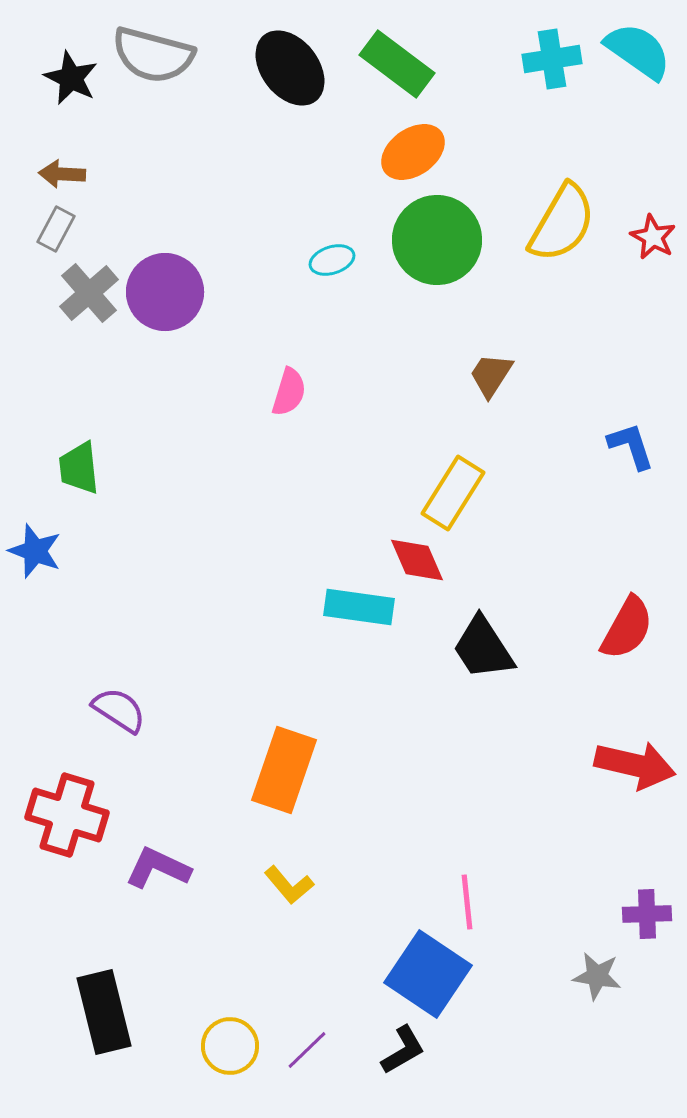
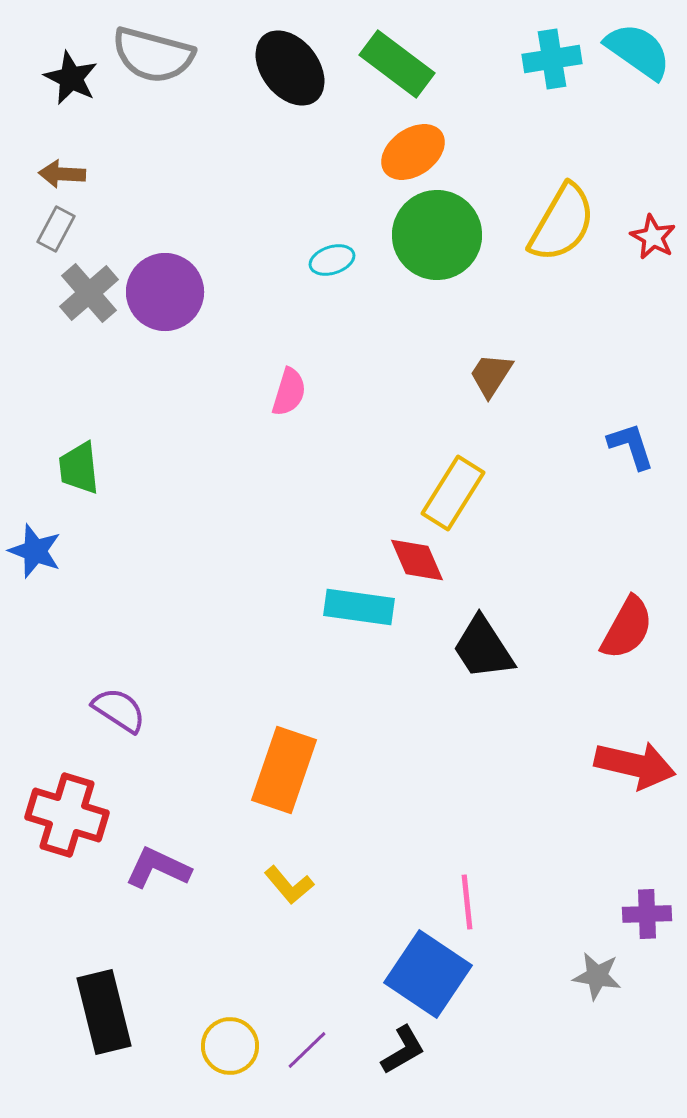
green circle: moved 5 px up
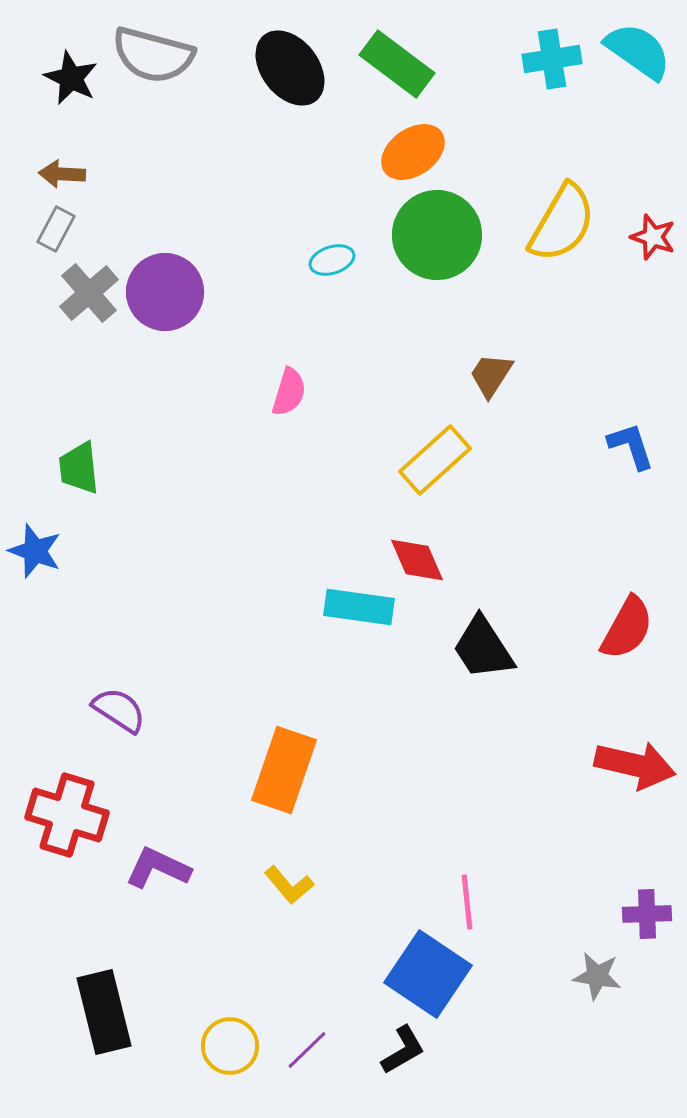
red star: rotated 9 degrees counterclockwise
yellow rectangle: moved 18 px left, 33 px up; rotated 16 degrees clockwise
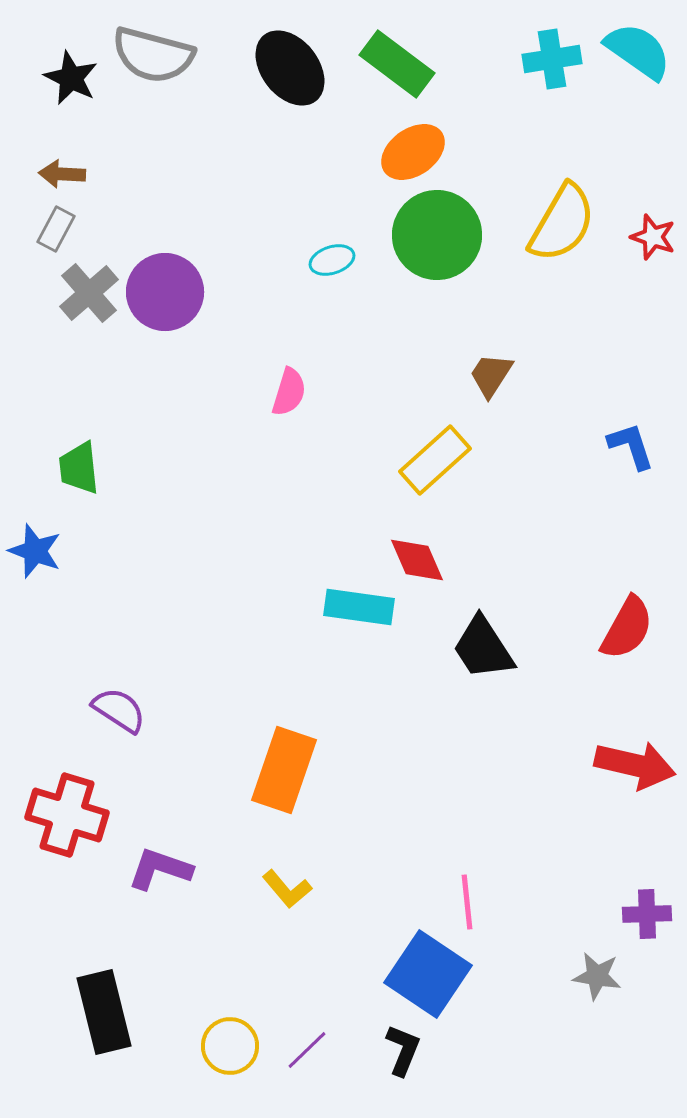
purple L-shape: moved 2 px right, 1 px down; rotated 6 degrees counterclockwise
yellow L-shape: moved 2 px left, 4 px down
black L-shape: rotated 38 degrees counterclockwise
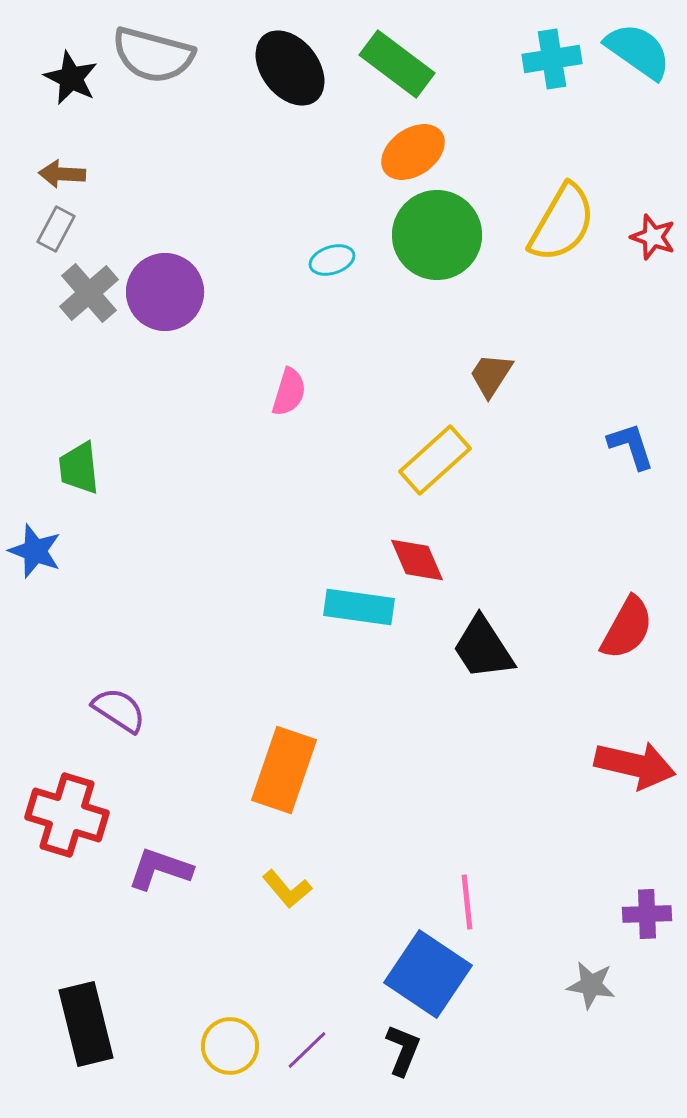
gray star: moved 6 px left, 9 px down
black rectangle: moved 18 px left, 12 px down
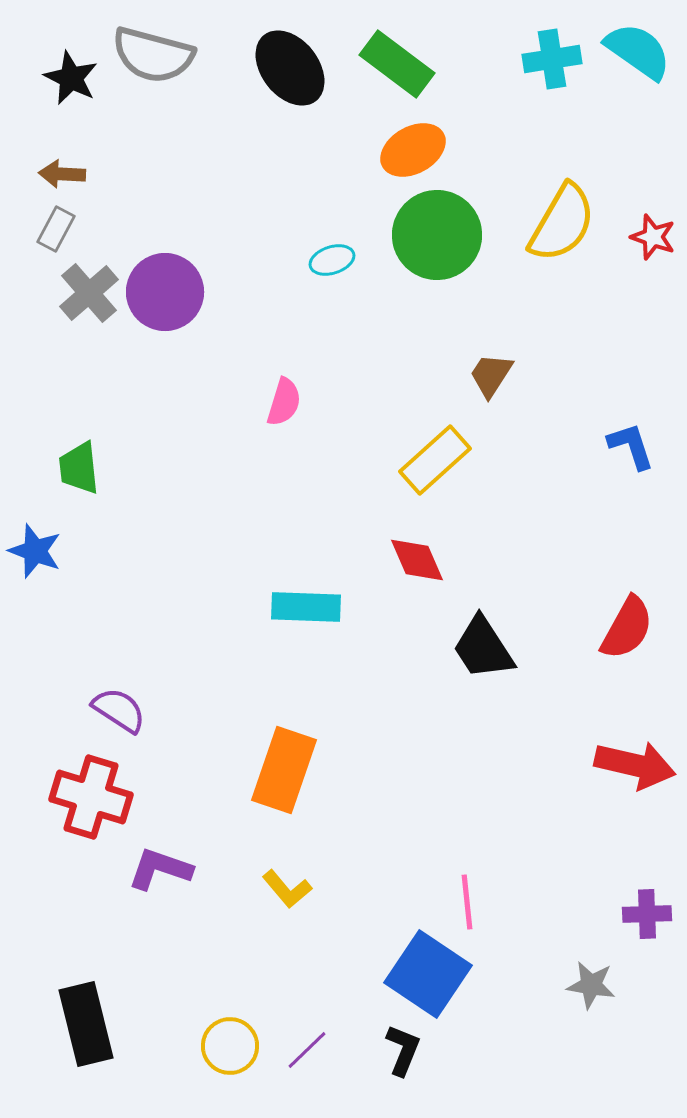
orange ellipse: moved 2 px up; rotated 6 degrees clockwise
pink semicircle: moved 5 px left, 10 px down
cyan rectangle: moved 53 px left; rotated 6 degrees counterclockwise
red cross: moved 24 px right, 18 px up
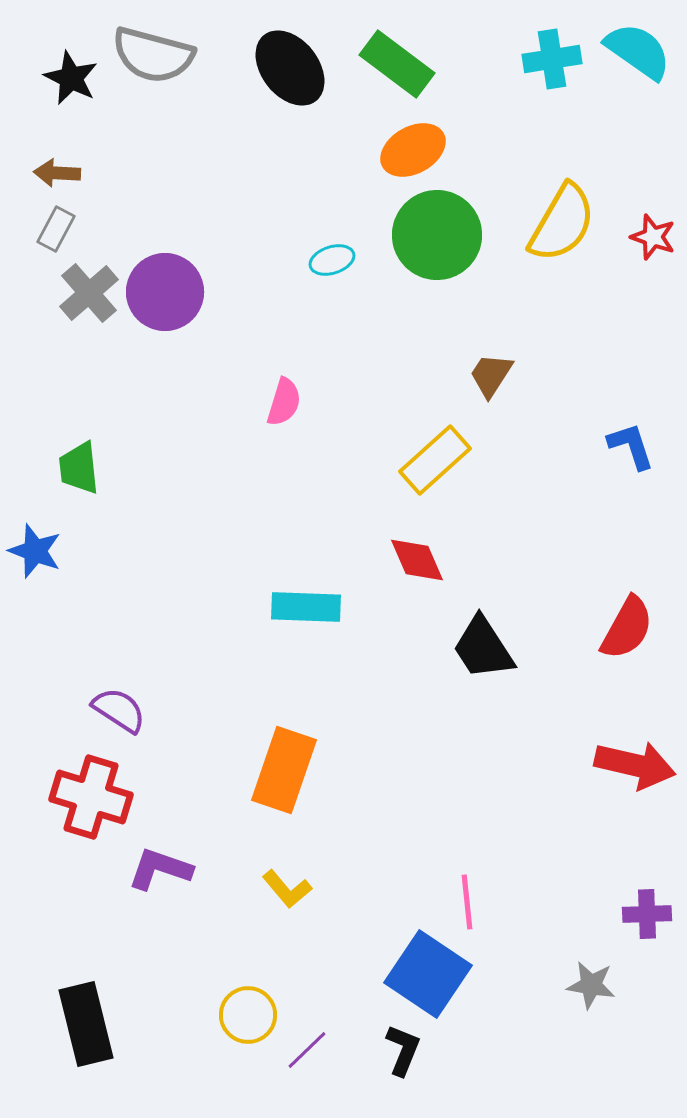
brown arrow: moved 5 px left, 1 px up
yellow circle: moved 18 px right, 31 px up
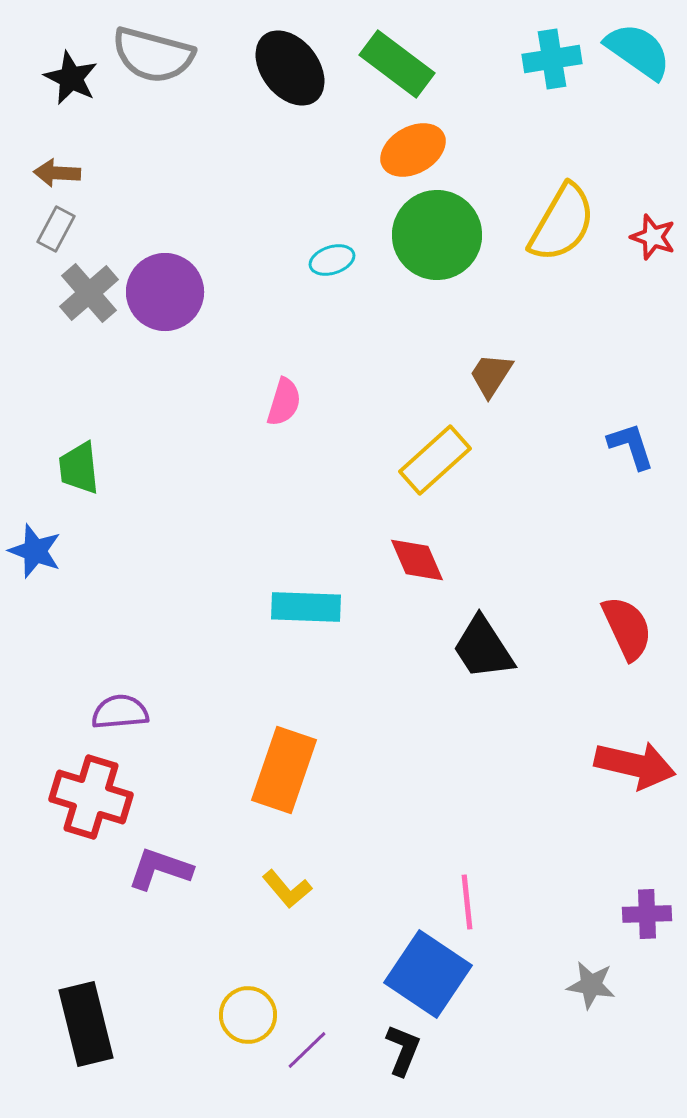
red semicircle: rotated 54 degrees counterclockwise
purple semicircle: moved 1 px right, 2 px down; rotated 38 degrees counterclockwise
